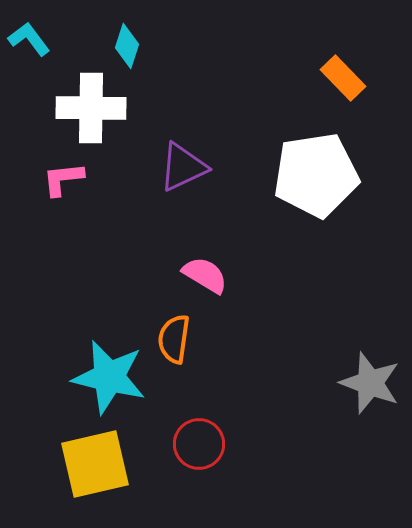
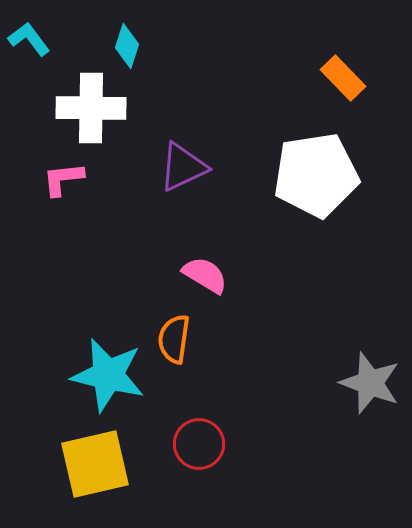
cyan star: moved 1 px left, 2 px up
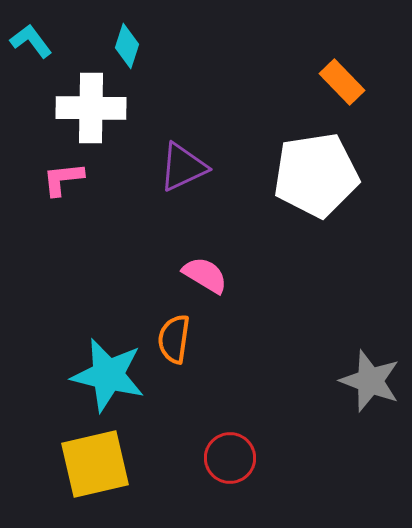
cyan L-shape: moved 2 px right, 2 px down
orange rectangle: moved 1 px left, 4 px down
gray star: moved 2 px up
red circle: moved 31 px right, 14 px down
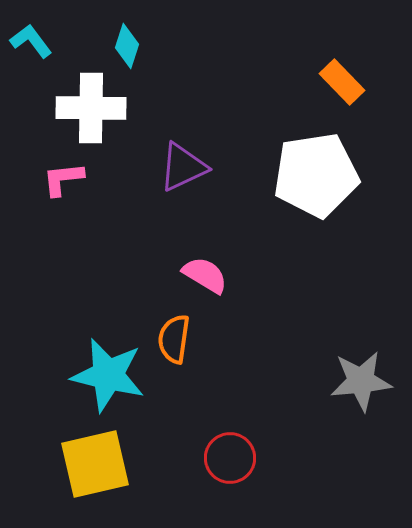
gray star: moved 9 px left; rotated 26 degrees counterclockwise
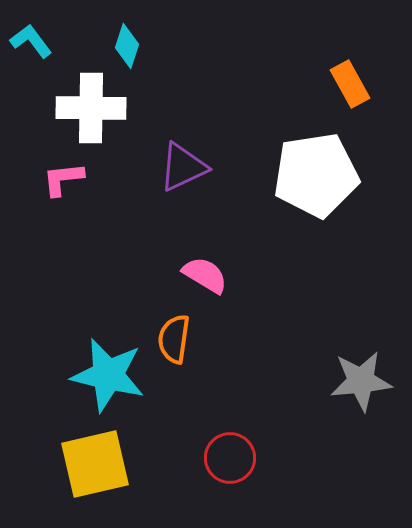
orange rectangle: moved 8 px right, 2 px down; rotated 15 degrees clockwise
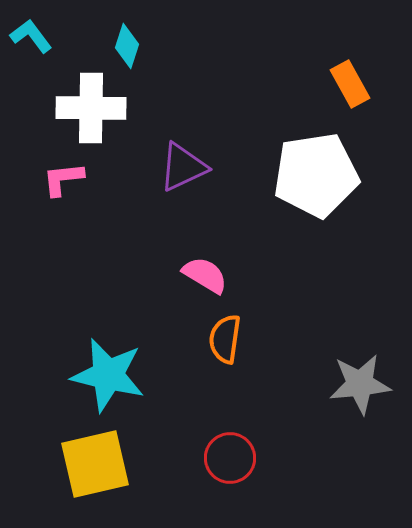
cyan L-shape: moved 5 px up
orange semicircle: moved 51 px right
gray star: moved 1 px left, 3 px down
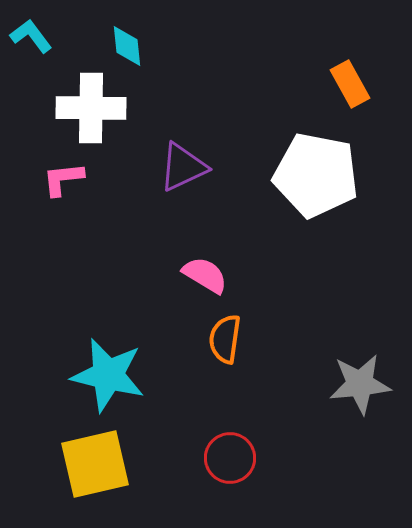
cyan diamond: rotated 24 degrees counterclockwise
white pentagon: rotated 20 degrees clockwise
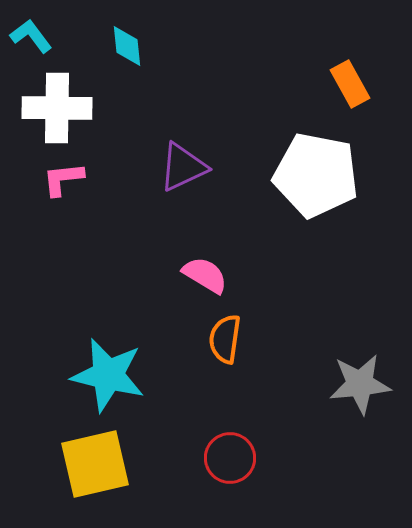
white cross: moved 34 px left
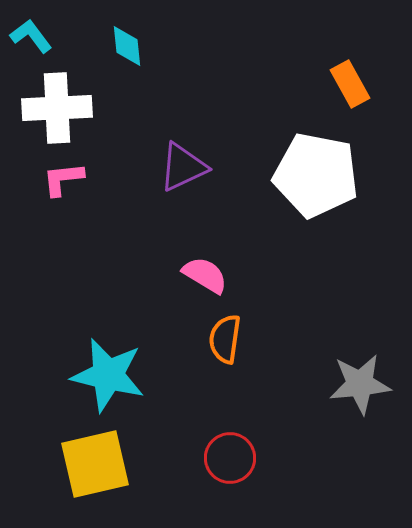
white cross: rotated 4 degrees counterclockwise
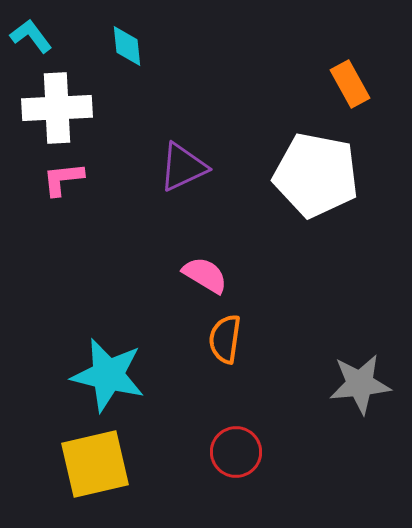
red circle: moved 6 px right, 6 px up
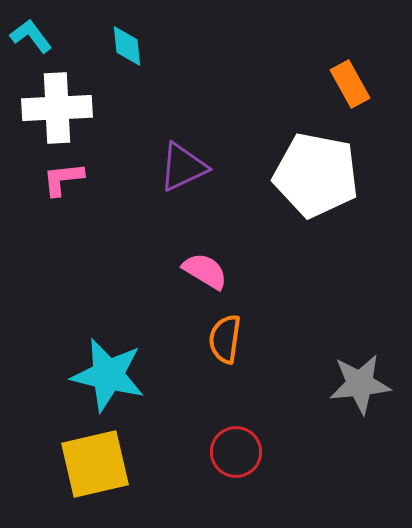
pink semicircle: moved 4 px up
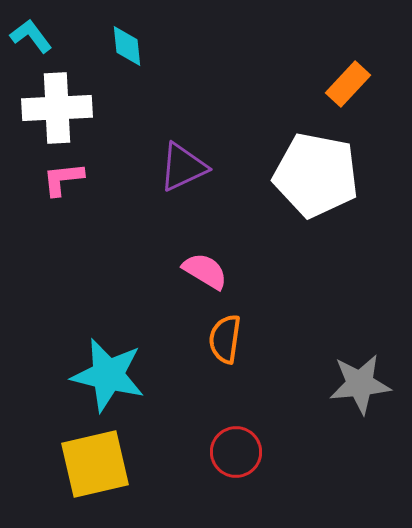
orange rectangle: moved 2 px left; rotated 72 degrees clockwise
